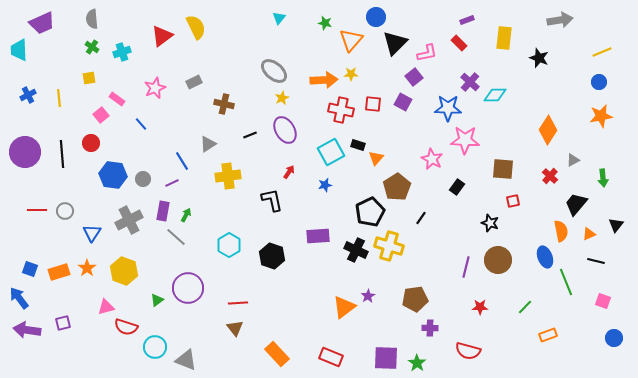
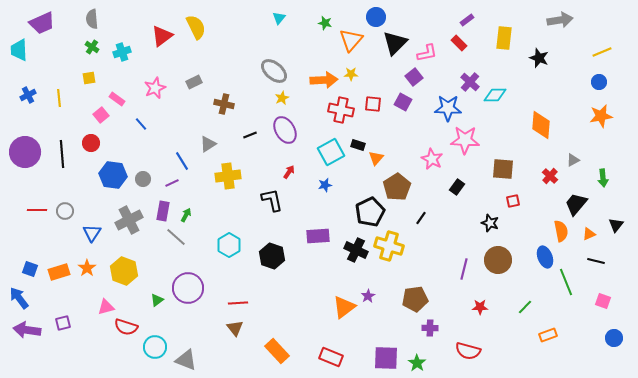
purple rectangle at (467, 20): rotated 16 degrees counterclockwise
orange diamond at (548, 130): moved 7 px left, 5 px up; rotated 28 degrees counterclockwise
purple line at (466, 267): moved 2 px left, 2 px down
orange rectangle at (277, 354): moved 3 px up
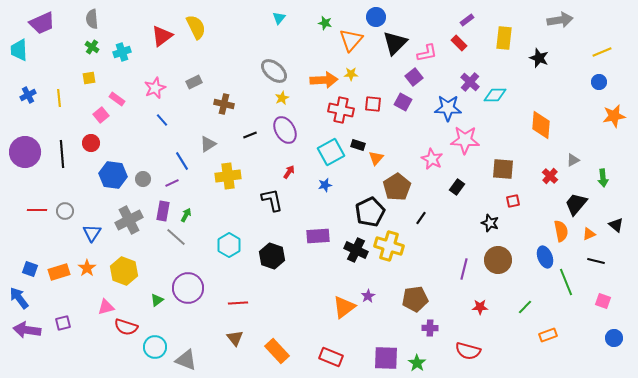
orange star at (601, 116): moved 13 px right
blue line at (141, 124): moved 21 px right, 4 px up
black triangle at (616, 225): rotated 28 degrees counterclockwise
brown triangle at (235, 328): moved 10 px down
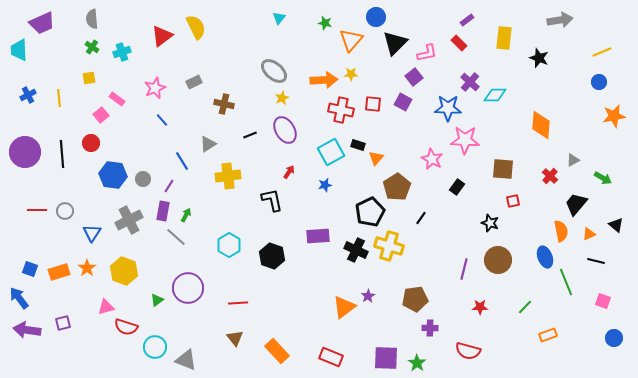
green arrow at (603, 178): rotated 54 degrees counterclockwise
purple line at (172, 183): moved 3 px left, 3 px down; rotated 32 degrees counterclockwise
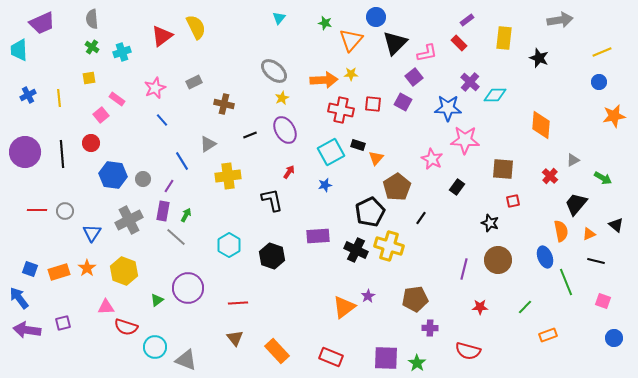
pink triangle at (106, 307): rotated 12 degrees clockwise
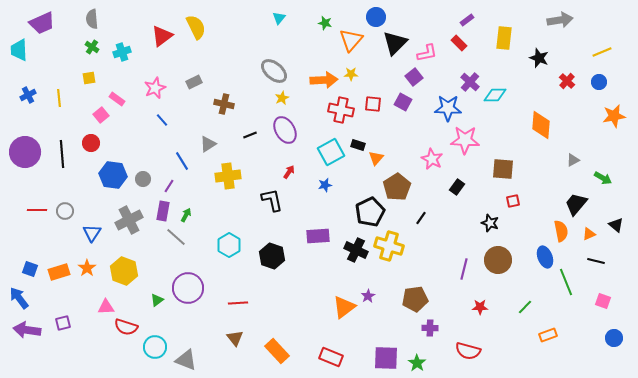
red cross at (550, 176): moved 17 px right, 95 px up
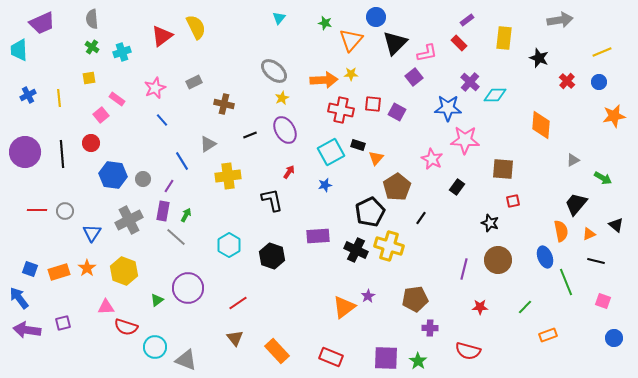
purple square at (403, 102): moved 6 px left, 10 px down
red line at (238, 303): rotated 30 degrees counterclockwise
green star at (417, 363): moved 1 px right, 2 px up
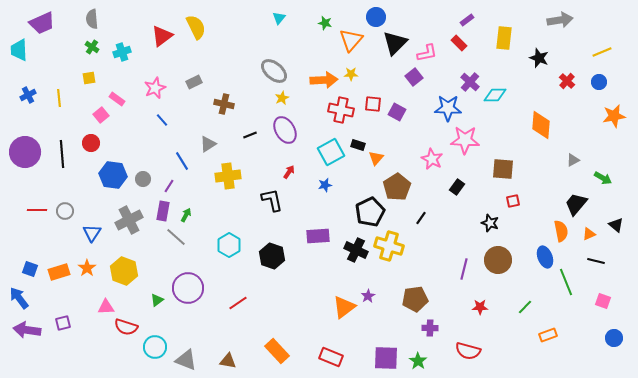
brown triangle at (235, 338): moved 7 px left, 23 px down; rotated 42 degrees counterclockwise
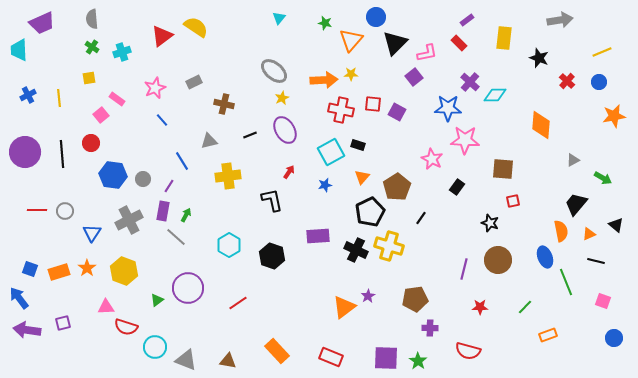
yellow semicircle at (196, 27): rotated 30 degrees counterclockwise
gray triangle at (208, 144): moved 1 px right, 3 px up; rotated 18 degrees clockwise
orange triangle at (376, 158): moved 14 px left, 19 px down
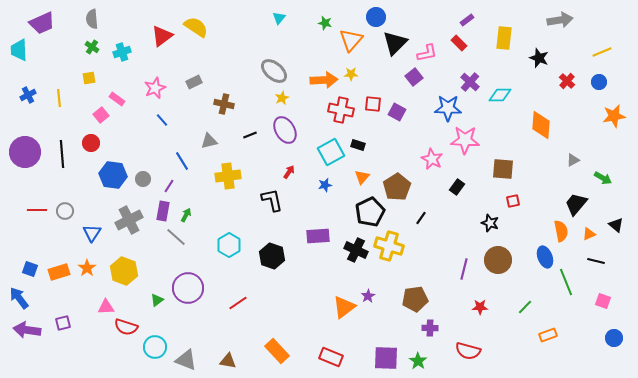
cyan diamond at (495, 95): moved 5 px right
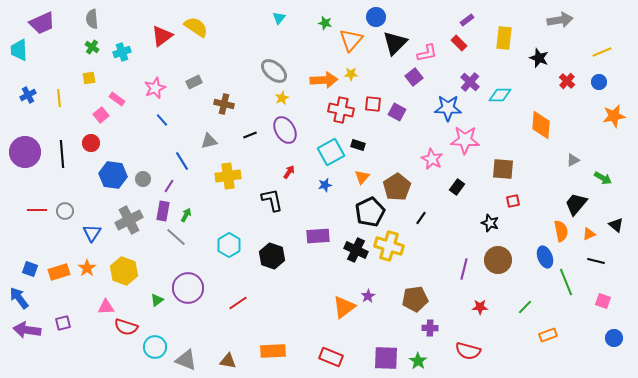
orange rectangle at (277, 351): moved 4 px left; rotated 50 degrees counterclockwise
